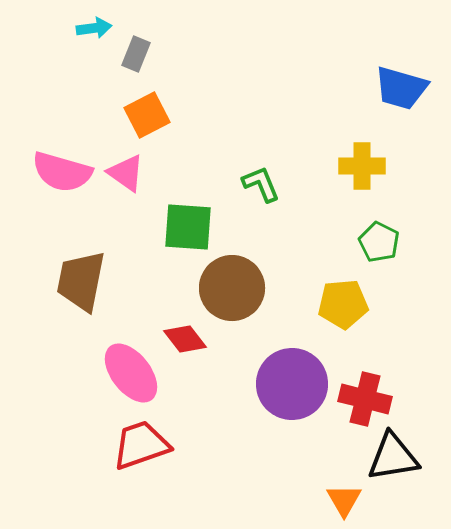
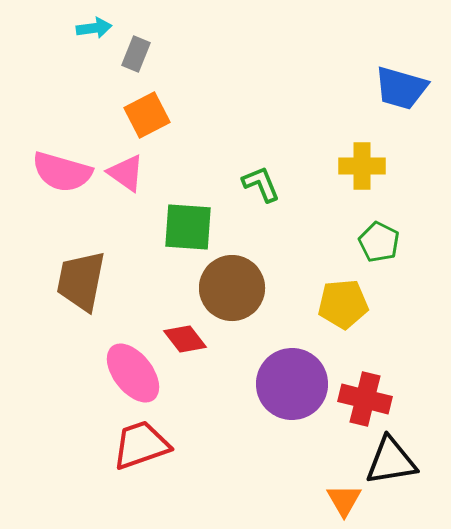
pink ellipse: moved 2 px right
black triangle: moved 2 px left, 4 px down
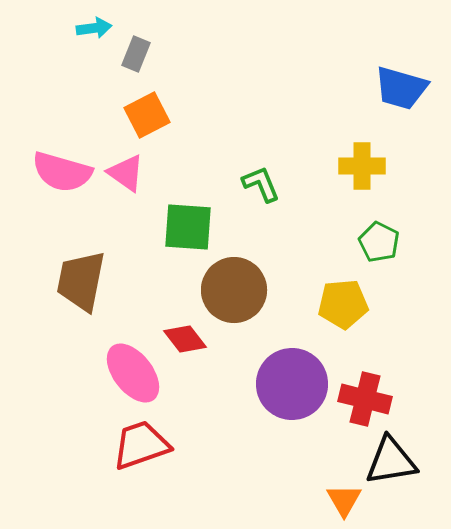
brown circle: moved 2 px right, 2 px down
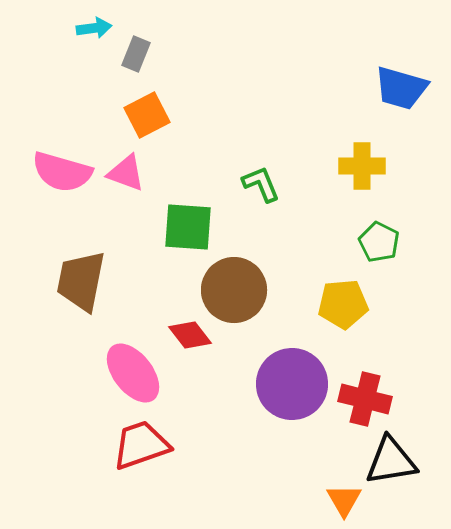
pink triangle: rotated 15 degrees counterclockwise
red diamond: moved 5 px right, 4 px up
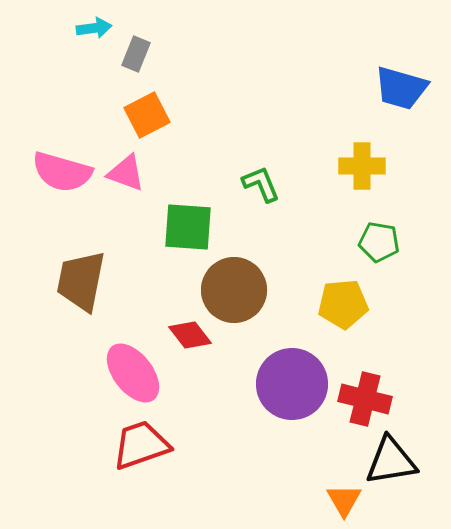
green pentagon: rotated 18 degrees counterclockwise
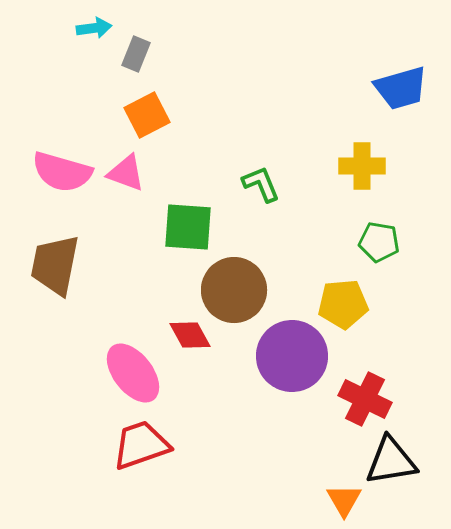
blue trapezoid: rotated 32 degrees counterclockwise
brown trapezoid: moved 26 px left, 16 px up
red diamond: rotated 9 degrees clockwise
purple circle: moved 28 px up
red cross: rotated 12 degrees clockwise
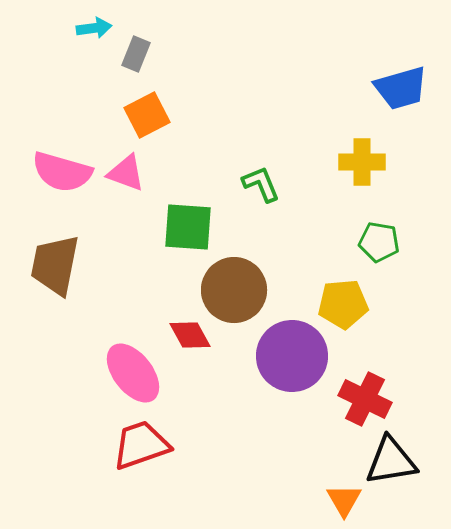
yellow cross: moved 4 px up
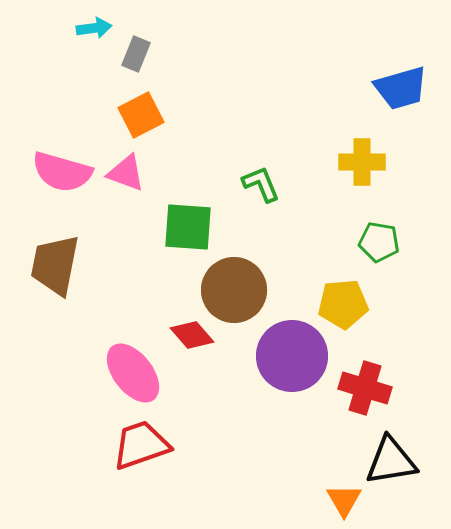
orange square: moved 6 px left
red diamond: moved 2 px right; rotated 12 degrees counterclockwise
red cross: moved 11 px up; rotated 9 degrees counterclockwise
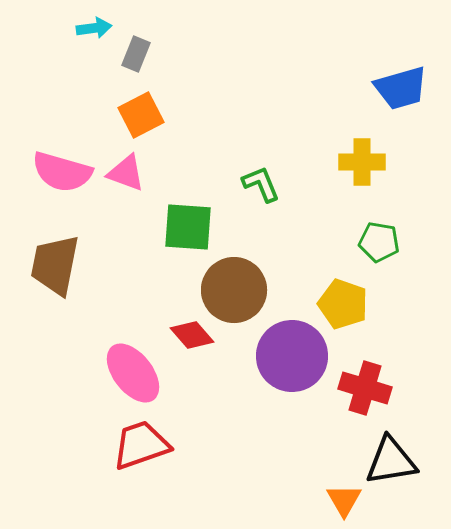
yellow pentagon: rotated 24 degrees clockwise
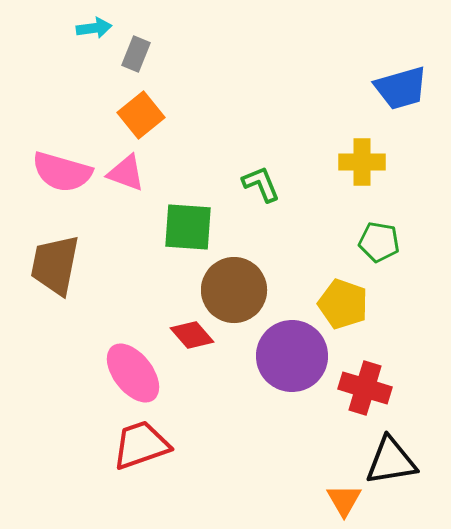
orange square: rotated 12 degrees counterclockwise
